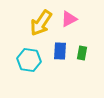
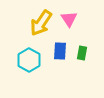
pink triangle: rotated 36 degrees counterclockwise
cyan hexagon: rotated 20 degrees clockwise
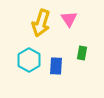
yellow arrow: rotated 16 degrees counterclockwise
blue rectangle: moved 4 px left, 15 px down
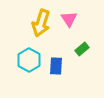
green rectangle: moved 4 px up; rotated 40 degrees clockwise
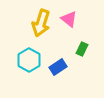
pink triangle: rotated 18 degrees counterclockwise
green rectangle: rotated 24 degrees counterclockwise
blue rectangle: moved 2 px right, 1 px down; rotated 54 degrees clockwise
